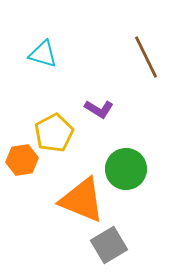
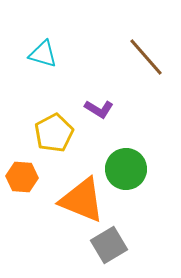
brown line: rotated 15 degrees counterclockwise
orange hexagon: moved 17 px down; rotated 12 degrees clockwise
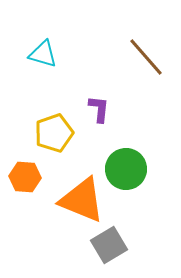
purple L-shape: rotated 116 degrees counterclockwise
yellow pentagon: rotated 9 degrees clockwise
orange hexagon: moved 3 px right
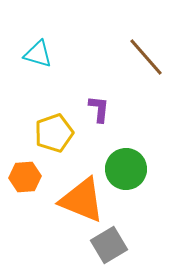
cyan triangle: moved 5 px left
orange hexagon: rotated 8 degrees counterclockwise
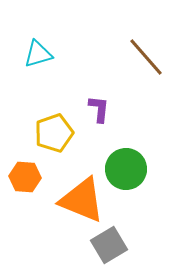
cyan triangle: rotated 32 degrees counterclockwise
orange hexagon: rotated 8 degrees clockwise
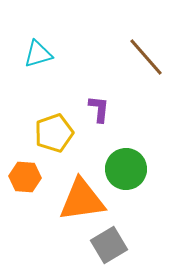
orange triangle: rotated 30 degrees counterclockwise
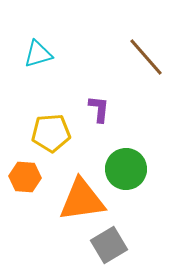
yellow pentagon: moved 3 px left; rotated 15 degrees clockwise
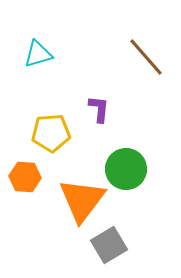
orange triangle: rotated 45 degrees counterclockwise
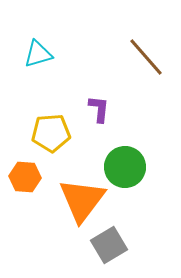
green circle: moved 1 px left, 2 px up
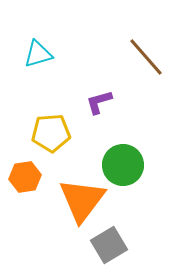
purple L-shape: moved 7 px up; rotated 112 degrees counterclockwise
green circle: moved 2 px left, 2 px up
orange hexagon: rotated 12 degrees counterclockwise
